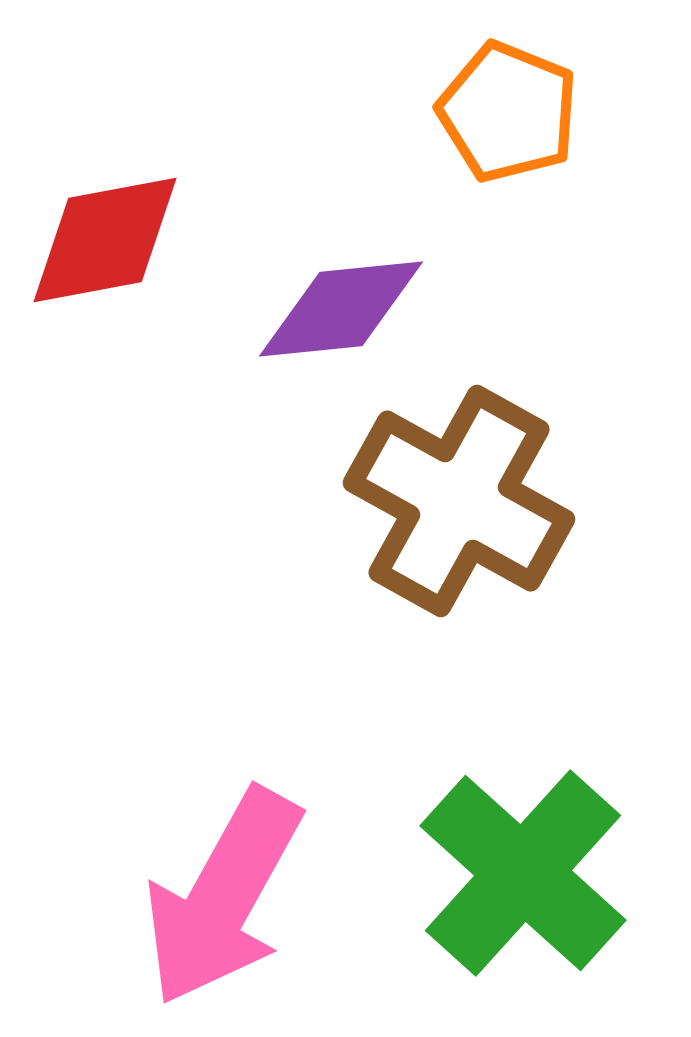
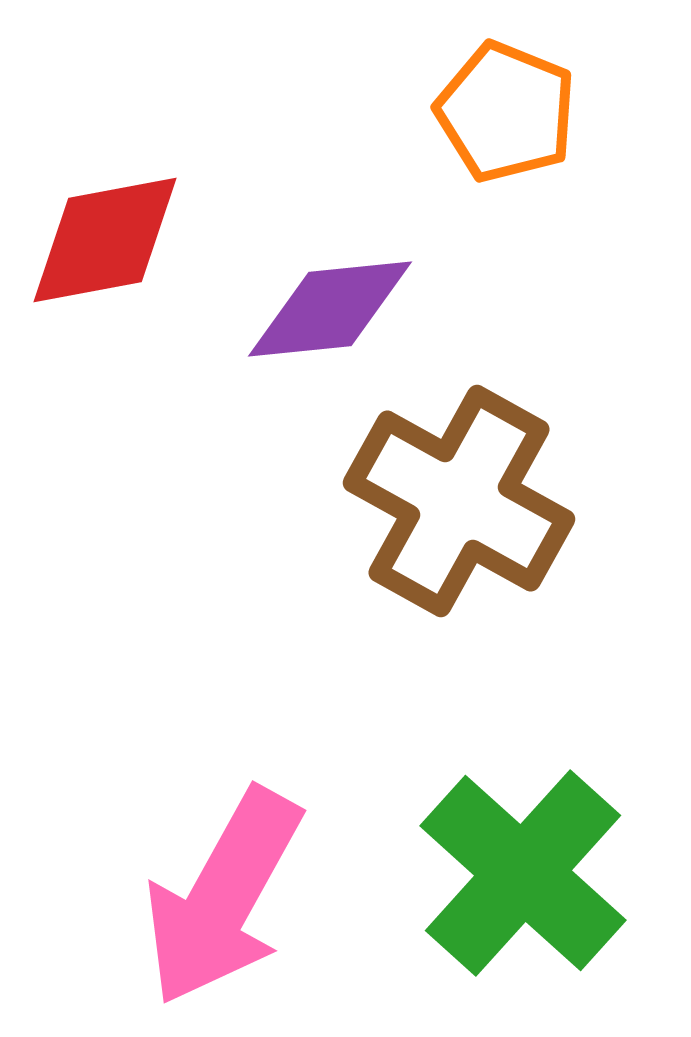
orange pentagon: moved 2 px left
purple diamond: moved 11 px left
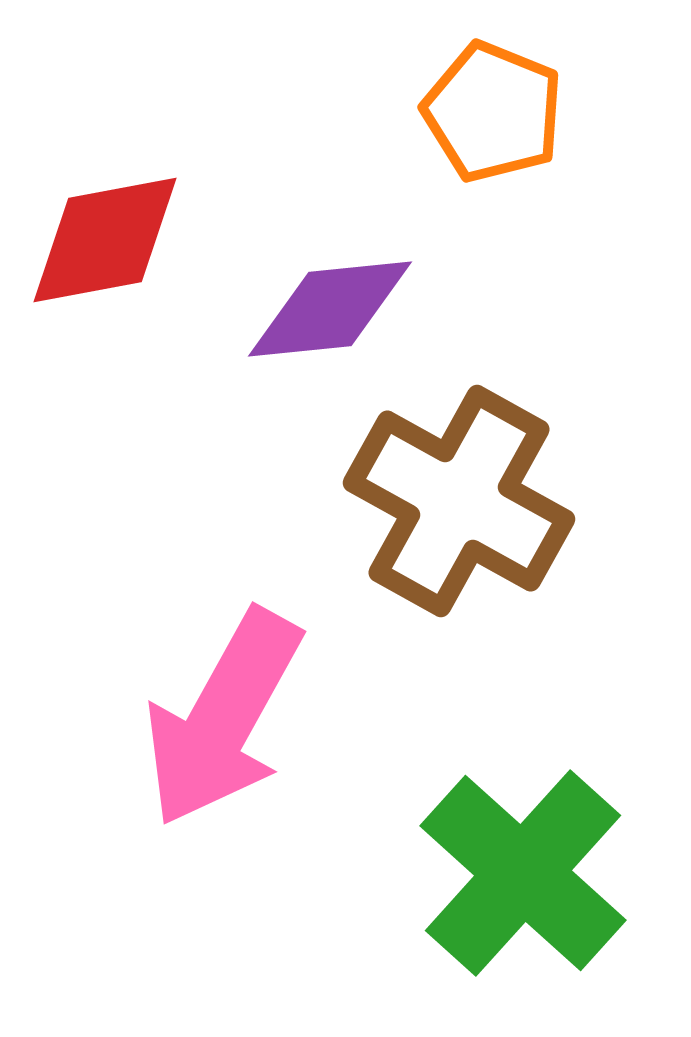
orange pentagon: moved 13 px left
pink arrow: moved 179 px up
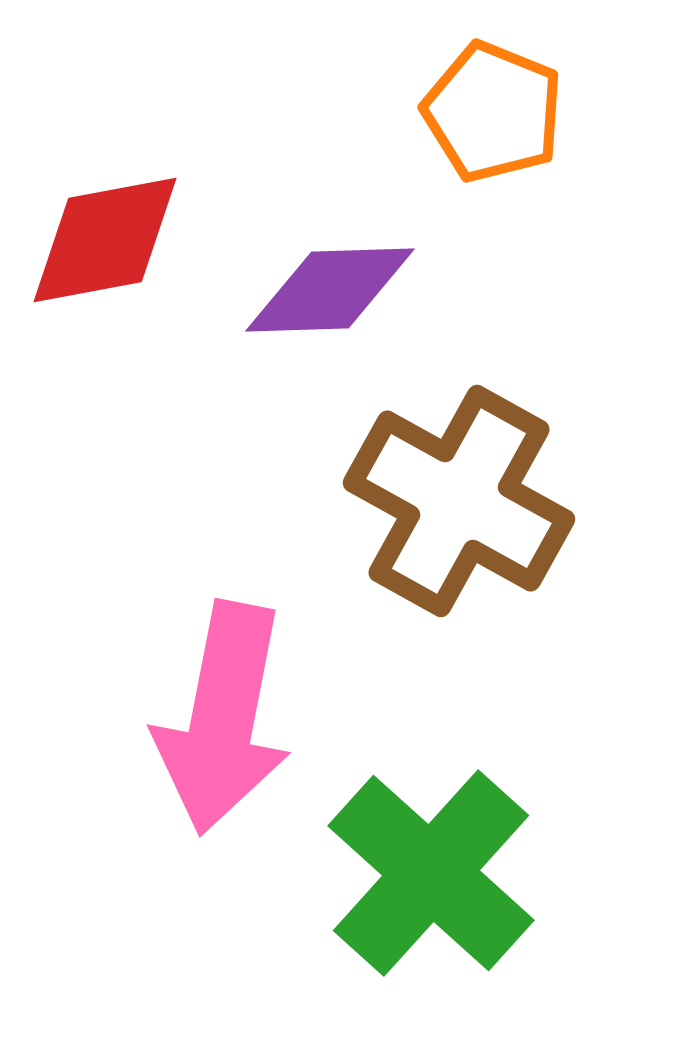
purple diamond: moved 19 px up; rotated 4 degrees clockwise
pink arrow: rotated 18 degrees counterclockwise
green cross: moved 92 px left
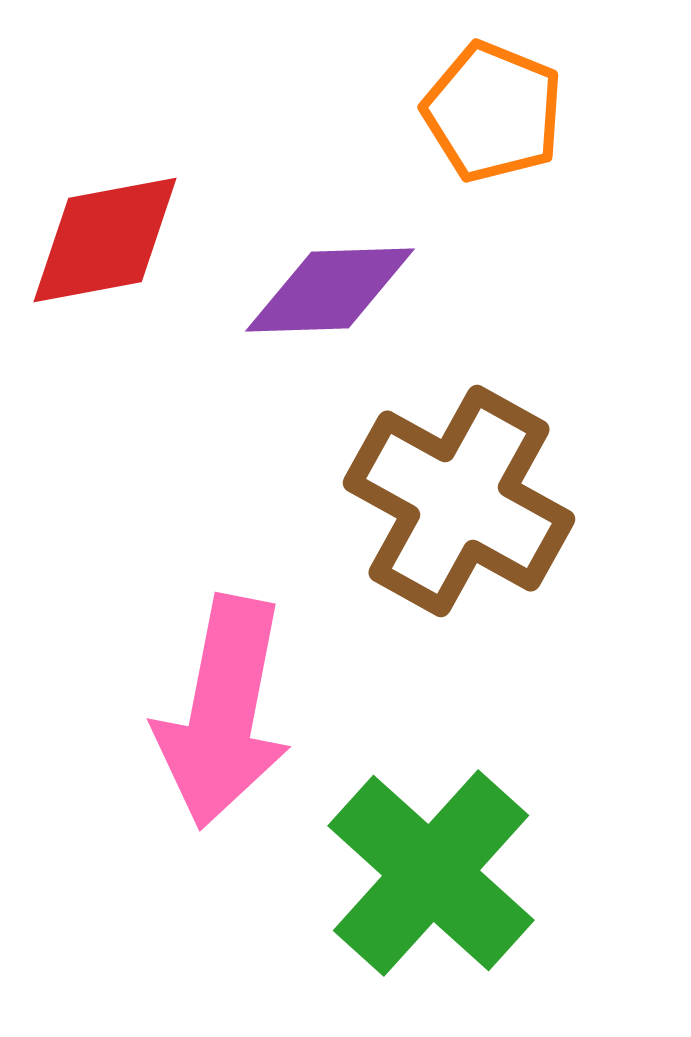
pink arrow: moved 6 px up
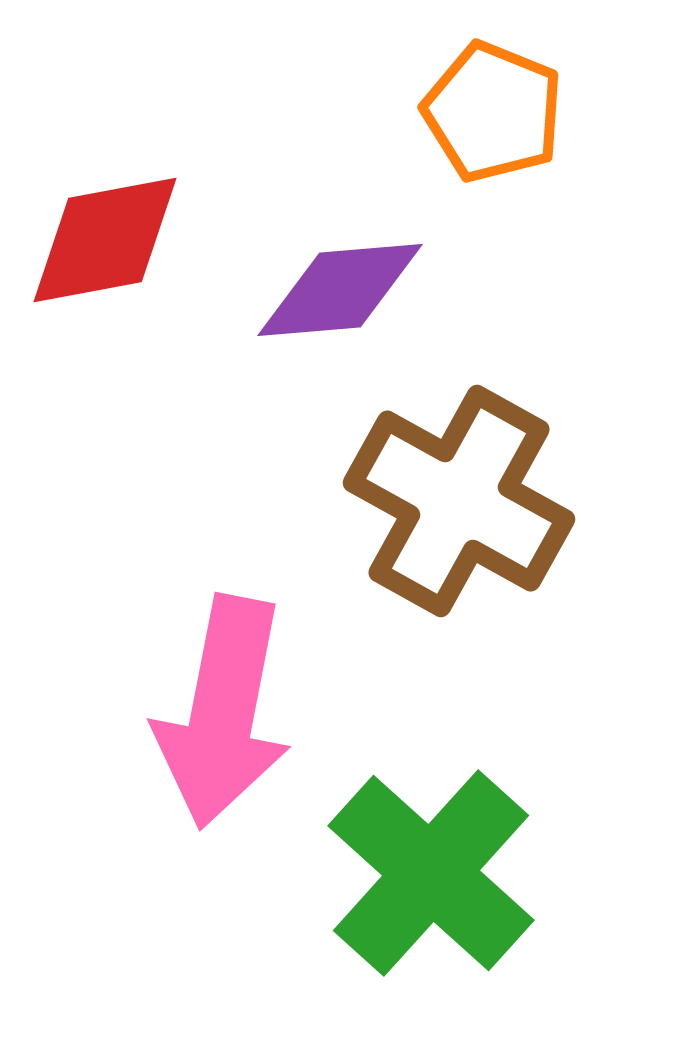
purple diamond: moved 10 px right; rotated 3 degrees counterclockwise
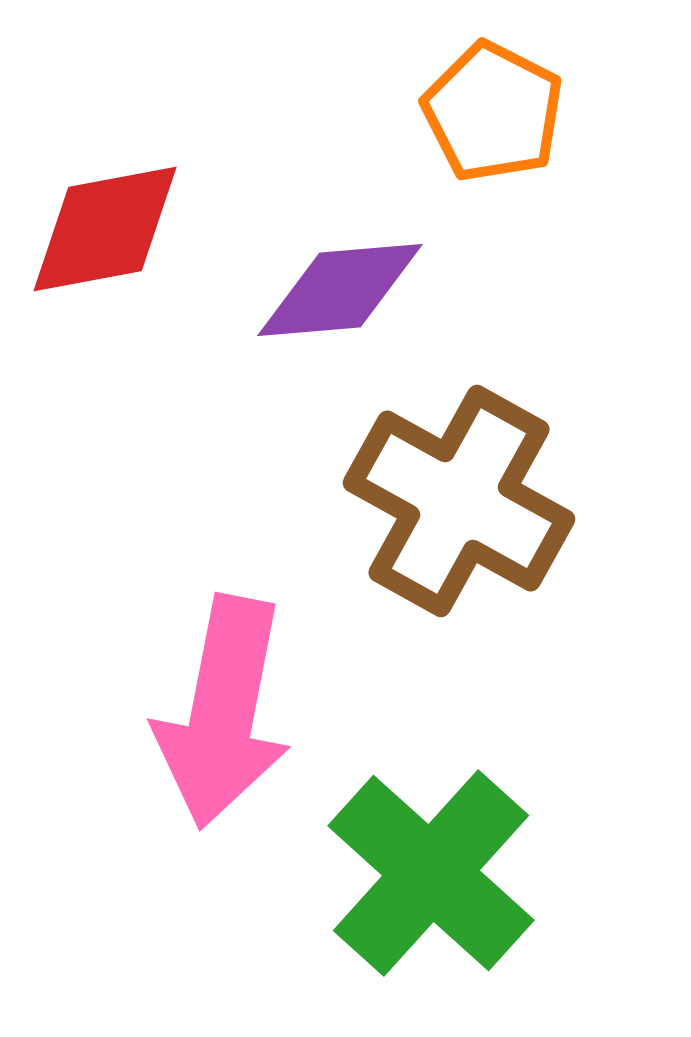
orange pentagon: rotated 5 degrees clockwise
red diamond: moved 11 px up
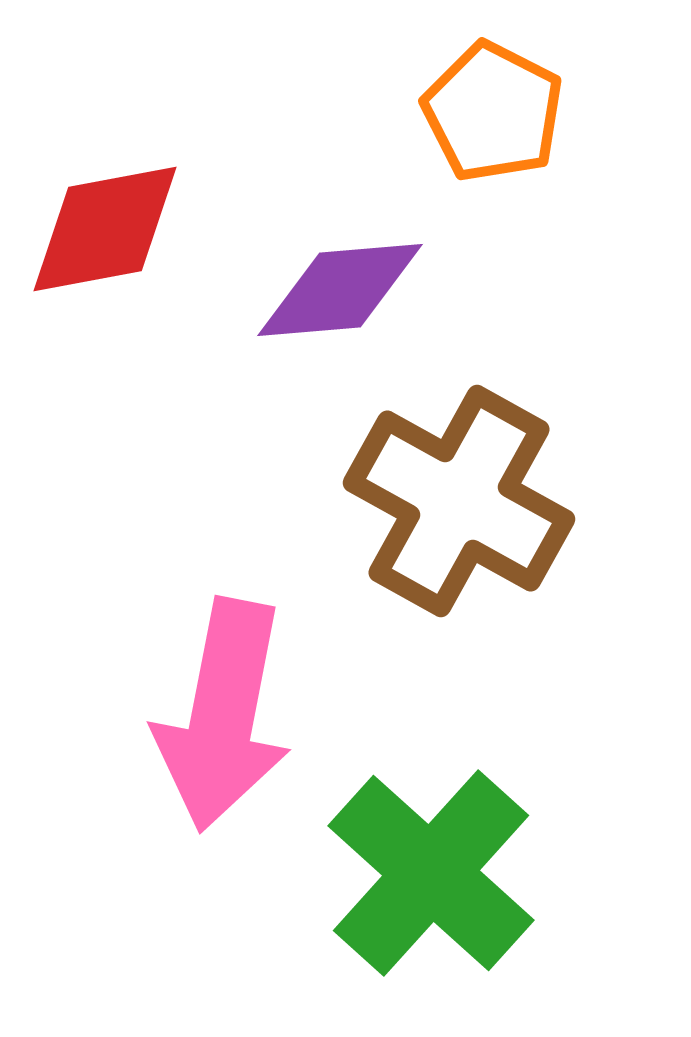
pink arrow: moved 3 px down
